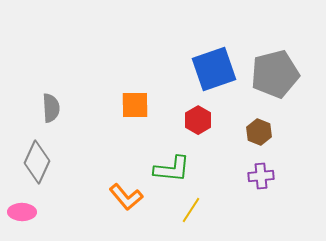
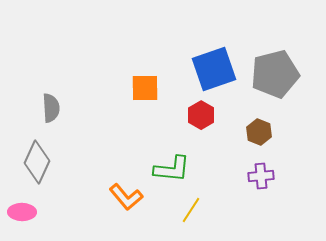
orange square: moved 10 px right, 17 px up
red hexagon: moved 3 px right, 5 px up
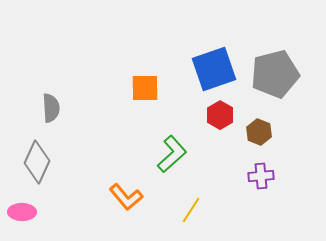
red hexagon: moved 19 px right
green L-shape: moved 15 px up; rotated 48 degrees counterclockwise
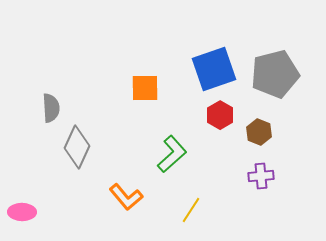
gray diamond: moved 40 px right, 15 px up
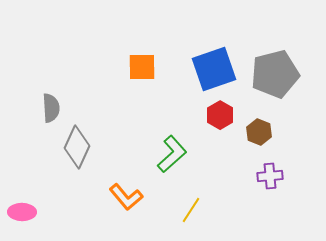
orange square: moved 3 px left, 21 px up
purple cross: moved 9 px right
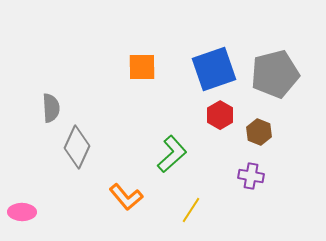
purple cross: moved 19 px left; rotated 15 degrees clockwise
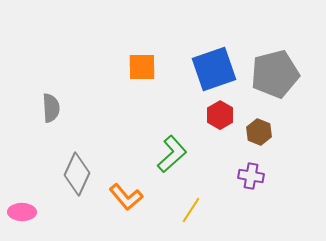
gray diamond: moved 27 px down
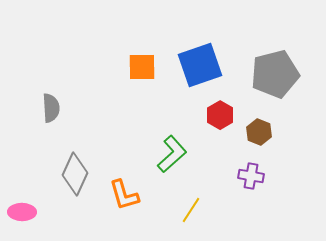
blue square: moved 14 px left, 4 px up
gray diamond: moved 2 px left
orange L-shape: moved 2 px left, 2 px up; rotated 24 degrees clockwise
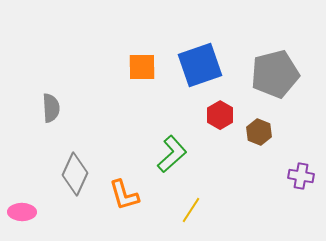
purple cross: moved 50 px right
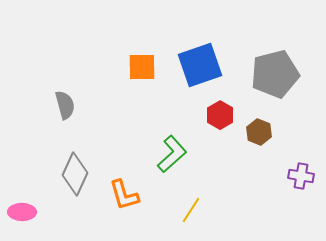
gray semicircle: moved 14 px right, 3 px up; rotated 12 degrees counterclockwise
